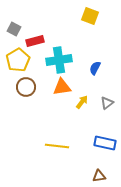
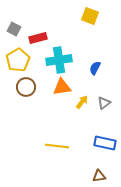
red rectangle: moved 3 px right, 3 px up
gray triangle: moved 3 px left
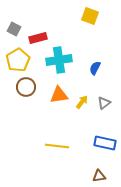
orange triangle: moved 3 px left, 8 px down
